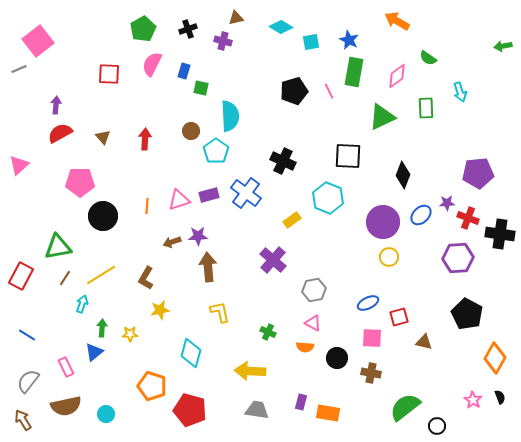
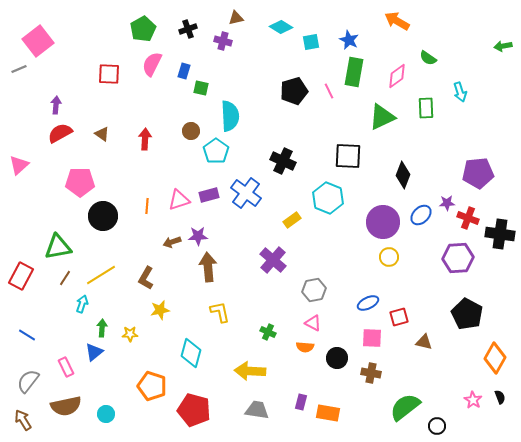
brown triangle at (103, 137): moved 1 px left, 3 px up; rotated 14 degrees counterclockwise
red pentagon at (190, 410): moved 4 px right
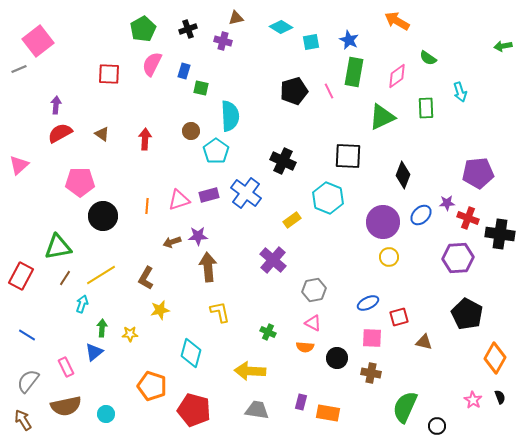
green semicircle at (405, 407): rotated 28 degrees counterclockwise
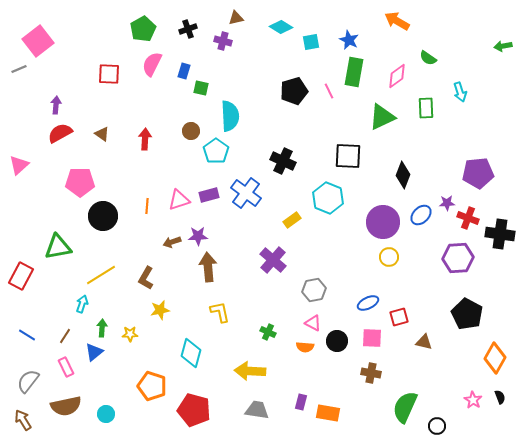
brown line at (65, 278): moved 58 px down
black circle at (337, 358): moved 17 px up
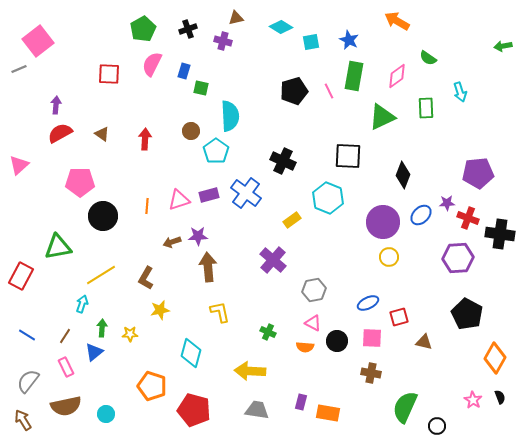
green rectangle at (354, 72): moved 4 px down
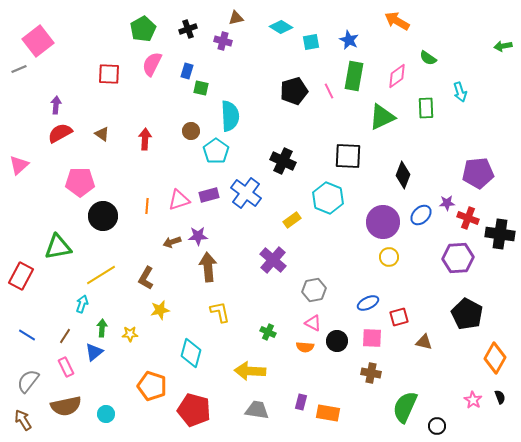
blue rectangle at (184, 71): moved 3 px right
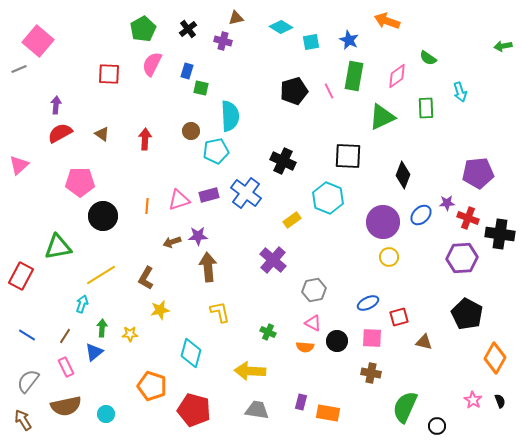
orange arrow at (397, 21): moved 10 px left; rotated 10 degrees counterclockwise
black cross at (188, 29): rotated 18 degrees counterclockwise
pink square at (38, 41): rotated 12 degrees counterclockwise
cyan pentagon at (216, 151): rotated 25 degrees clockwise
purple hexagon at (458, 258): moved 4 px right
black semicircle at (500, 397): moved 4 px down
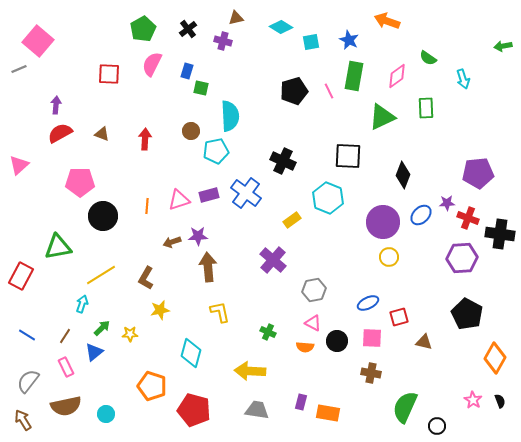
cyan arrow at (460, 92): moved 3 px right, 13 px up
brown triangle at (102, 134): rotated 14 degrees counterclockwise
green arrow at (102, 328): rotated 42 degrees clockwise
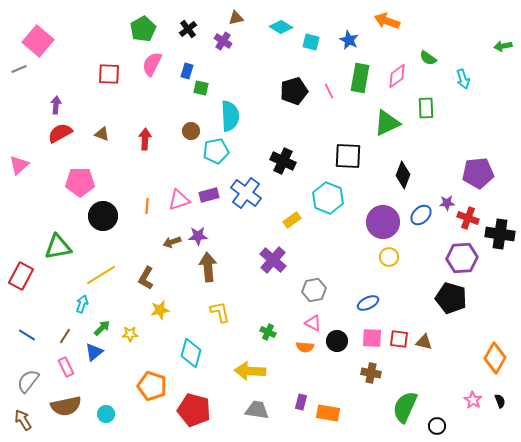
purple cross at (223, 41): rotated 18 degrees clockwise
cyan square at (311, 42): rotated 24 degrees clockwise
green rectangle at (354, 76): moved 6 px right, 2 px down
green triangle at (382, 117): moved 5 px right, 6 px down
black pentagon at (467, 314): moved 16 px left, 16 px up; rotated 12 degrees counterclockwise
red square at (399, 317): moved 22 px down; rotated 24 degrees clockwise
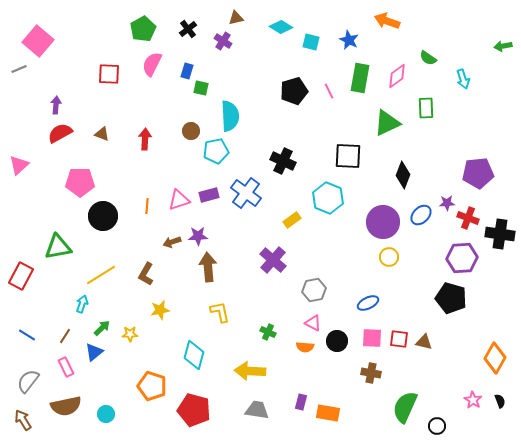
brown L-shape at (146, 278): moved 4 px up
cyan diamond at (191, 353): moved 3 px right, 2 px down
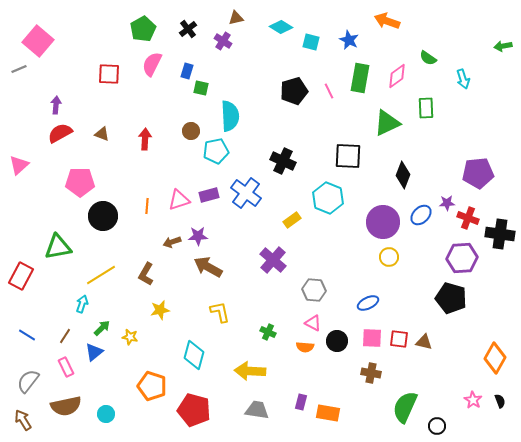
brown arrow at (208, 267): rotated 56 degrees counterclockwise
gray hexagon at (314, 290): rotated 15 degrees clockwise
yellow star at (130, 334): moved 3 px down; rotated 14 degrees clockwise
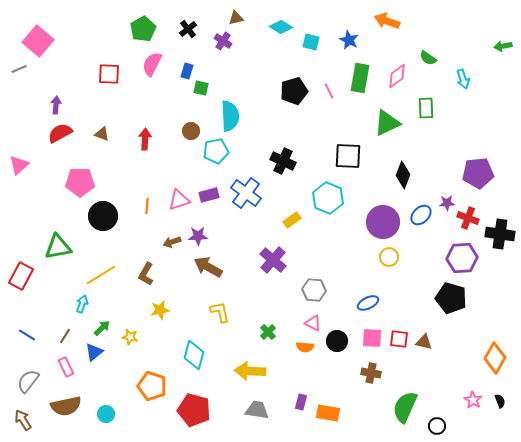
green cross at (268, 332): rotated 21 degrees clockwise
